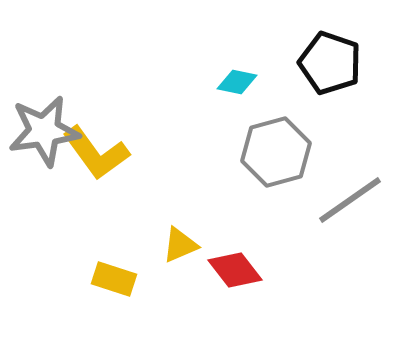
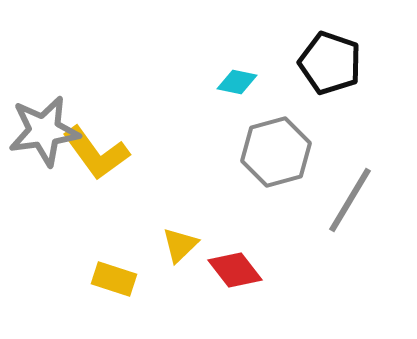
gray line: rotated 24 degrees counterclockwise
yellow triangle: rotated 21 degrees counterclockwise
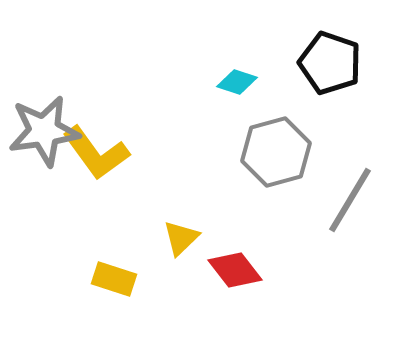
cyan diamond: rotated 6 degrees clockwise
yellow triangle: moved 1 px right, 7 px up
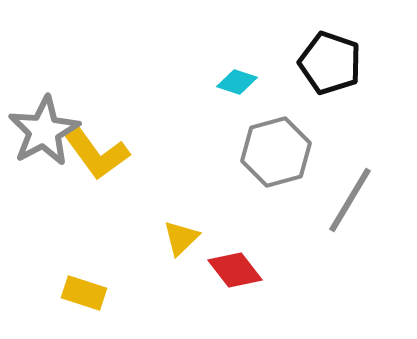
gray star: rotated 20 degrees counterclockwise
yellow rectangle: moved 30 px left, 14 px down
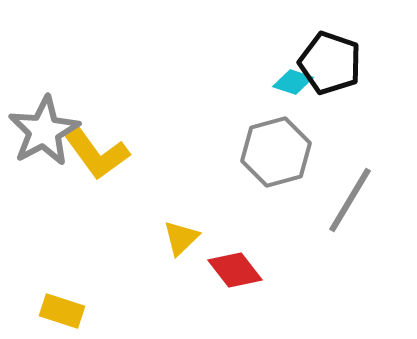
cyan diamond: moved 56 px right
yellow rectangle: moved 22 px left, 18 px down
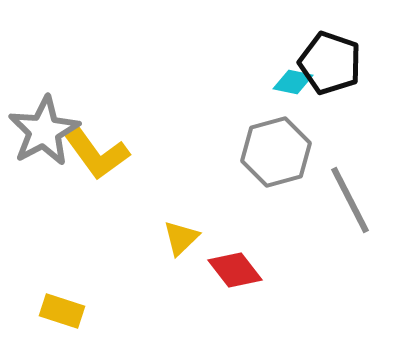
cyan diamond: rotated 6 degrees counterclockwise
gray line: rotated 58 degrees counterclockwise
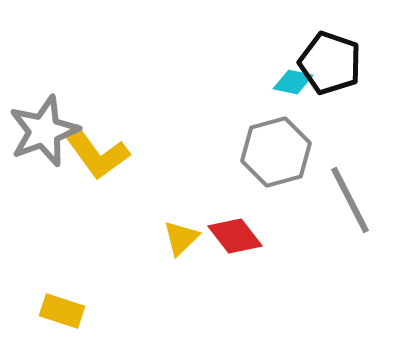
gray star: rotated 8 degrees clockwise
red diamond: moved 34 px up
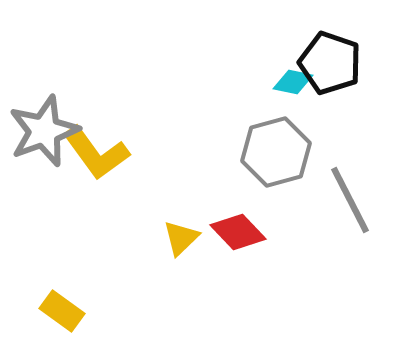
red diamond: moved 3 px right, 4 px up; rotated 6 degrees counterclockwise
yellow rectangle: rotated 18 degrees clockwise
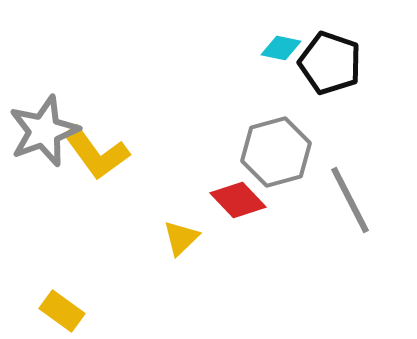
cyan diamond: moved 12 px left, 34 px up
red diamond: moved 32 px up
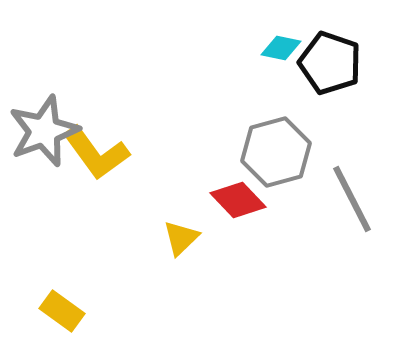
gray line: moved 2 px right, 1 px up
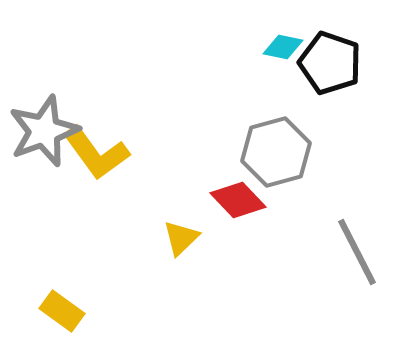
cyan diamond: moved 2 px right, 1 px up
gray line: moved 5 px right, 53 px down
